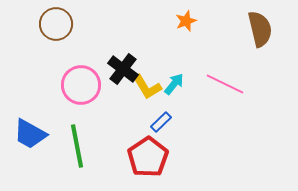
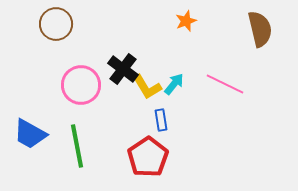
blue rectangle: moved 2 px up; rotated 55 degrees counterclockwise
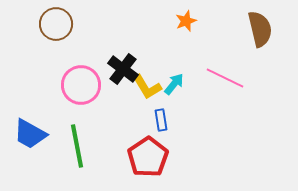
pink line: moved 6 px up
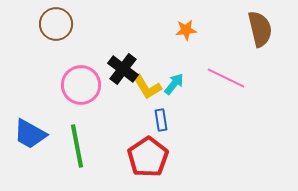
orange star: moved 9 px down; rotated 15 degrees clockwise
pink line: moved 1 px right
